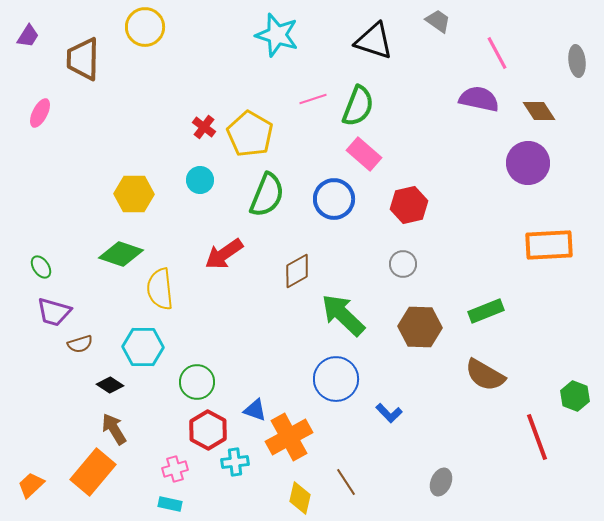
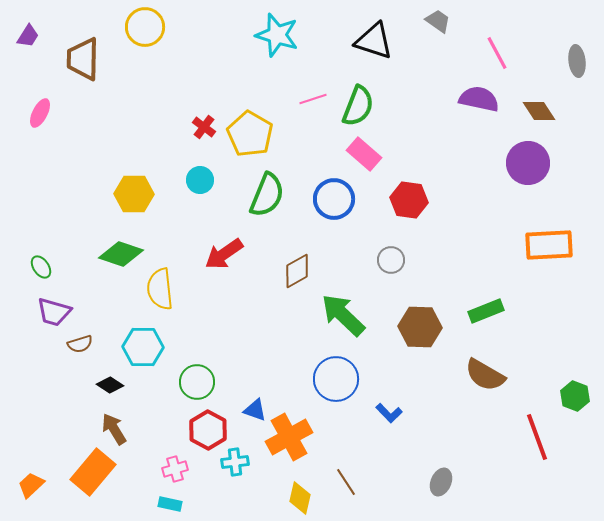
red hexagon at (409, 205): moved 5 px up; rotated 21 degrees clockwise
gray circle at (403, 264): moved 12 px left, 4 px up
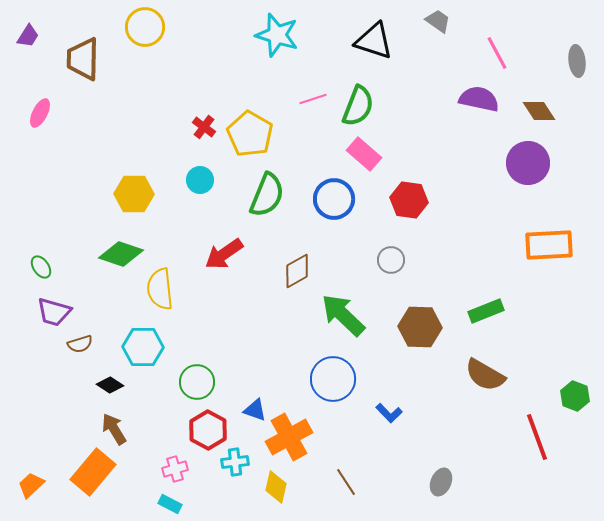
blue circle at (336, 379): moved 3 px left
yellow diamond at (300, 498): moved 24 px left, 11 px up
cyan rectangle at (170, 504): rotated 15 degrees clockwise
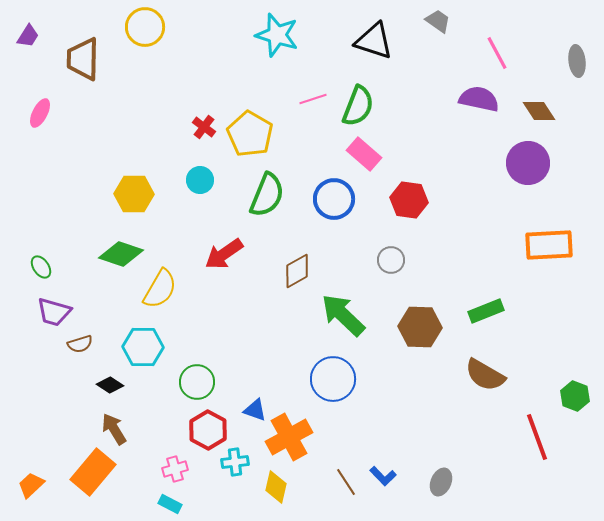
yellow semicircle at (160, 289): rotated 144 degrees counterclockwise
blue L-shape at (389, 413): moved 6 px left, 63 px down
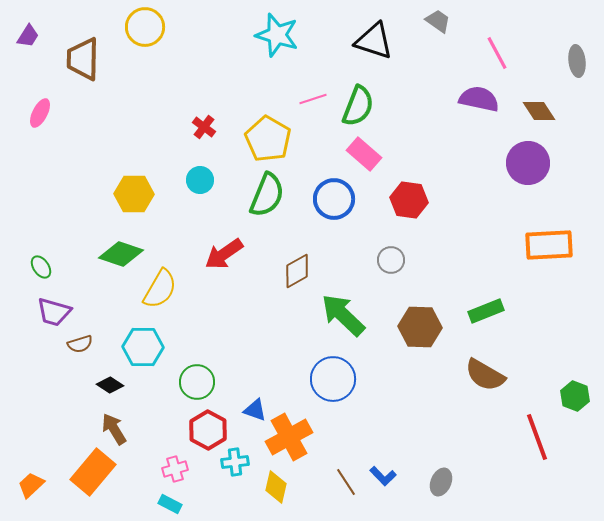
yellow pentagon at (250, 134): moved 18 px right, 5 px down
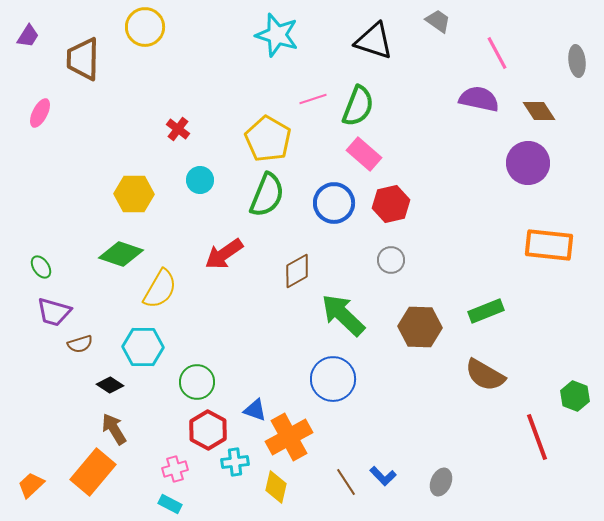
red cross at (204, 127): moved 26 px left, 2 px down
blue circle at (334, 199): moved 4 px down
red hexagon at (409, 200): moved 18 px left, 4 px down; rotated 21 degrees counterclockwise
orange rectangle at (549, 245): rotated 9 degrees clockwise
